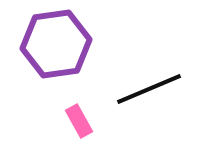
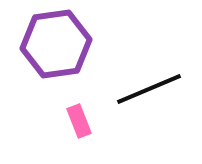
pink rectangle: rotated 8 degrees clockwise
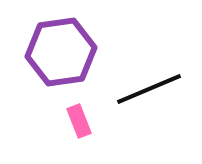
purple hexagon: moved 5 px right, 8 px down
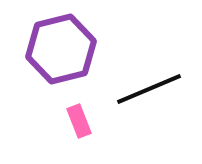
purple hexagon: moved 3 px up; rotated 6 degrees counterclockwise
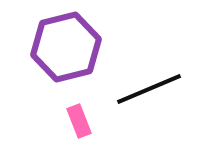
purple hexagon: moved 5 px right, 2 px up
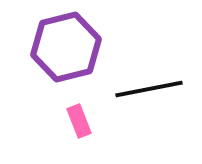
black line: rotated 12 degrees clockwise
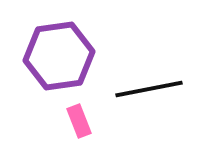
purple hexagon: moved 7 px left, 9 px down; rotated 6 degrees clockwise
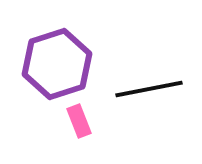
purple hexagon: moved 2 px left, 8 px down; rotated 10 degrees counterclockwise
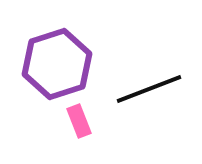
black line: rotated 10 degrees counterclockwise
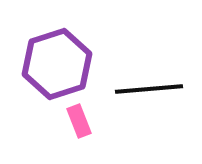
black line: rotated 16 degrees clockwise
